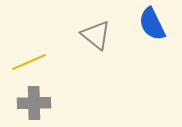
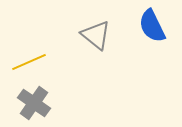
blue semicircle: moved 2 px down
gray cross: rotated 36 degrees clockwise
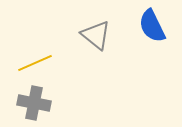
yellow line: moved 6 px right, 1 px down
gray cross: rotated 24 degrees counterclockwise
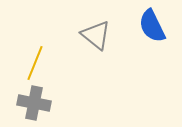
yellow line: rotated 44 degrees counterclockwise
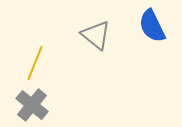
gray cross: moved 2 px left, 2 px down; rotated 28 degrees clockwise
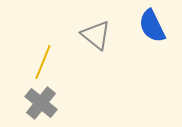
yellow line: moved 8 px right, 1 px up
gray cross: moved 9 px right, 2 px up
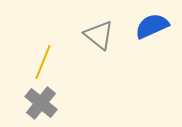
blue semicircle: rotated 92 degrees clockwise
gray triangle: moved 3 px right
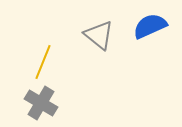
blue semicircle: moved 2 px left
gray cross: rotated 8 degrees counterclockwise
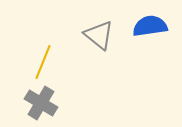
blue semicircle: rotated 16 degrees clockwise
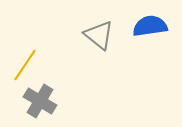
yellow line: moved 18 px left, 3 px down; rotated 12 degrees clockwise
gray cross: moved 1 px left, 2 px up
